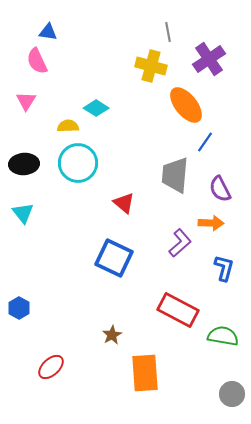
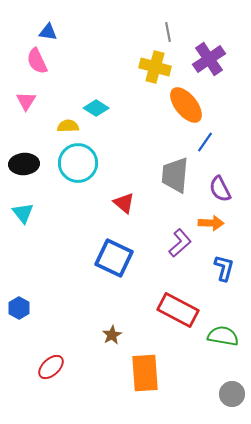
yellow cross: moved 4 px right, 1 px down
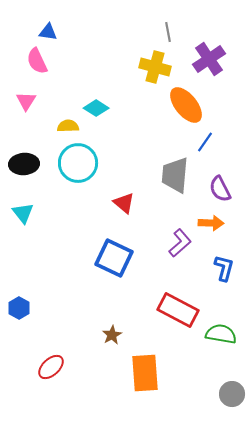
green semicircle: moved 2 px left, 2 px up
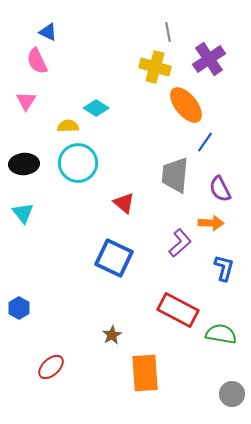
blue triangle: rotated 18 degrees clockwise
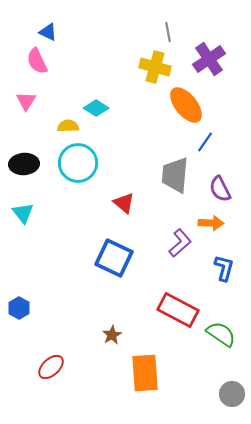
green semicircle: rotated 24 degrees clockwise
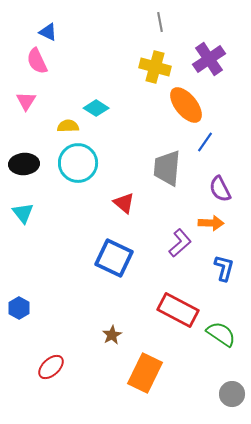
gray line: moved 8 px left, 10 px up
gray trapezoid: moved 8 px left, 7 px up
orange rectangle: rotated 30 degrees clockwise
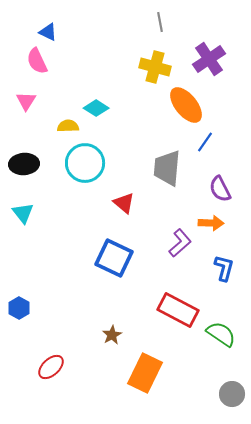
cyan circle: moved 7 px right
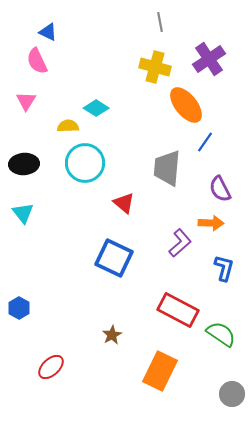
orange rectangle: moved 15 px right, 2 px up
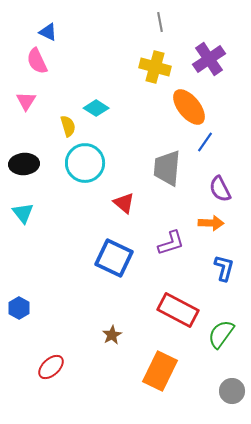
orange ellipse: moved 3 px right, 2 px down
yellow semicircle: rotated 75 degrees clockwise
purple L-shape: moved 9 px left; rotated 24 degrees clockwise
green semicircle: rotated 88 degrees counterclockwise
gray circle: moved 3 px up
